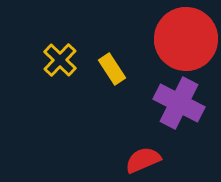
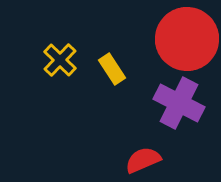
red circle: moved 1 px right
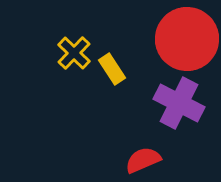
yellow cross: moved 14 px right, 7 px up
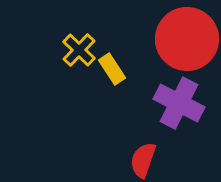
yellow cross: moved 5 px right, 3 px up
red semicircle: rotated 48 degrees counterclockwise
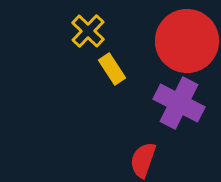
red circle: moved 2 px down
yellow cross: moved 9 px right, 19 px up
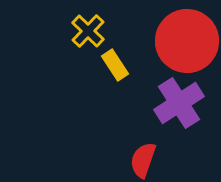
yellow rectangle: moved 3 px right, 4 px up
purple cross: rotated 30 degrees clockwise
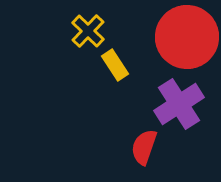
red circle: moved 4 px up
purple cross: moved 1 px down
red semicircle: moved 1 px right, 13 px up
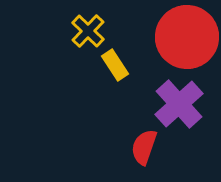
purple cross: rotated 9 degrees counterclockwise
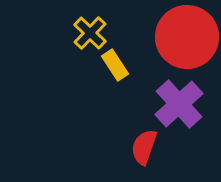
yellow cross: moved 2 px right, 2 px down
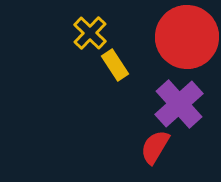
red semicircle: moved 11 px right; rotated 12 degrees clockwise
